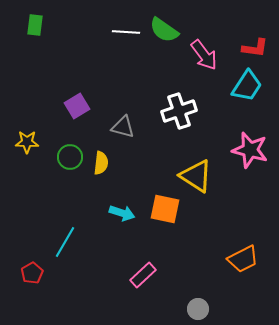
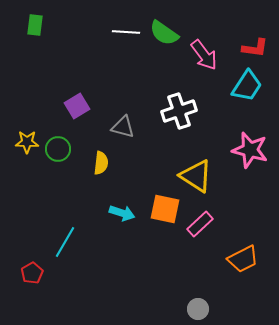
green semicircle: moved 3 px down
green circle: moved 12 px left, 8 px up
pink rectangle: moved 57 px right, 51 px up
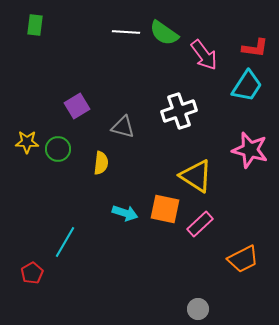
cyan arrow: moved 3 px right
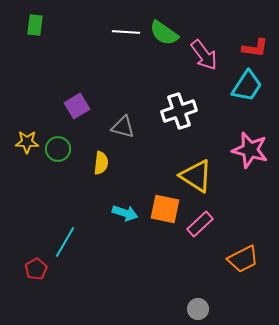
red pentagon: moved 4 px right, 4 px up
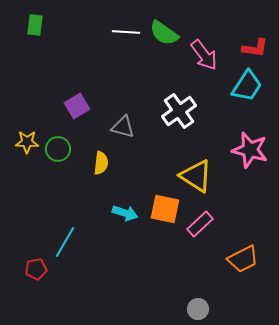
white cross: rotated 16 degrees counterclockwise
red pentagon: rotated 20 degrees clockwise
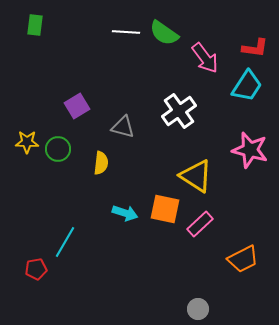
pink arrow: moved 1 px right, 3 px down
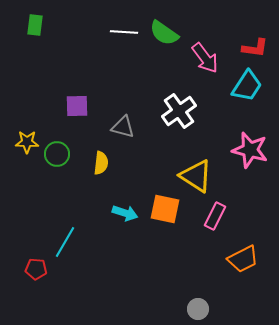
white line: moved 2 px left
purple square: rotated 30 degrees clockwise
green circle: moved 1 px left, 5 px down
pink rectangle: moved 15 px right, 8 px up; rotated 20 degrees counterclockwise
red pentagon: rotated 15 degrees clockwise
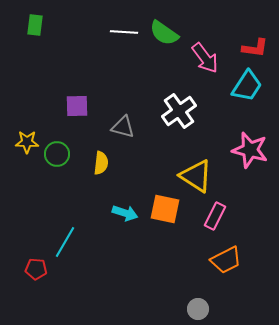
orange trapezoid: moved 17 px left, 1 px down
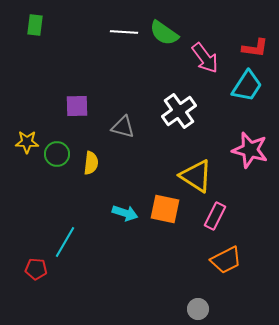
yellow semicircle: moved 10 px left
